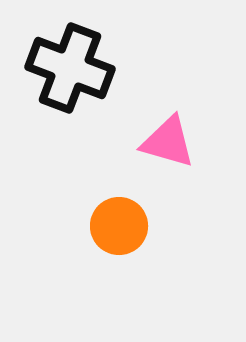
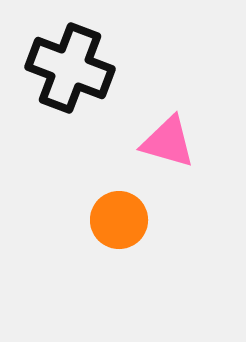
orange circle: moved 6 px up
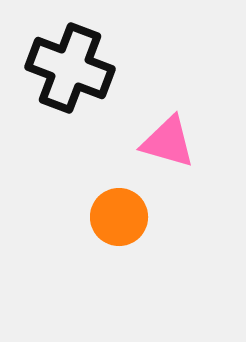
orange circle: moved 3 px up
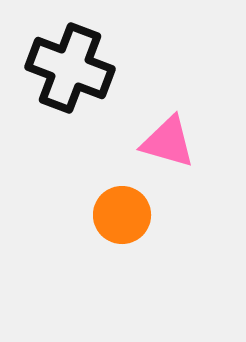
orange circle: moved 3 px right, 2 px up
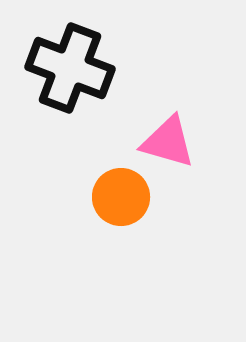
orange circle: moved 1 px left, 18 px up
